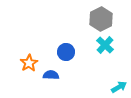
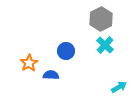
blue circle: moved 1 px up
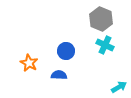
gray hexagon: rotated 10 degrees counterclockwise
cyan cross: rotated 18 degrees counterclockwise
orange star: rotated 12 degrees counterclockwise
blue semicircle: moved 8 px right
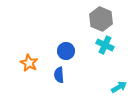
blue semicircle: rotated 98 degrees counterclockwise
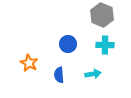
gray hexagon: moved 1 px right, 4 px up
cyan cross: rotated 24 degrees counterclockwise
blue circle: moved 2 px right, 7 px up
cyan arrow: moved 26 px left, 13 px up; rotated 21 degrees clockwise
